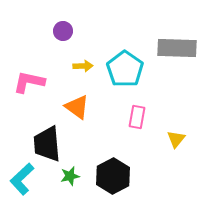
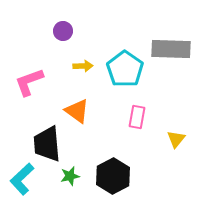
gray rectangle: moved 6 px left, 1 px down
pink L-shape: rotated 32 degrees counterclockwise
orange triangle: moved 4 px down
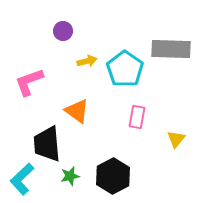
yellow arrow: moved 4 px right, 5 px up; rotated 12 degrees counterclockwise
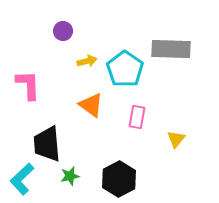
pink L-shape: moved 1 px left, 3 px down; rotated 108 degrees clockwise
orange triangle: moved 14 px right, 6 px up
black hexagon: moved 6 px right, 3 px down
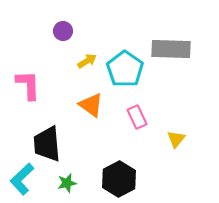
yellow arrow: rotated 18 degrees counterclockwise
pink rectangle: rotated 35 degrees counterclockwise
green star: moved 3 px left, 7 px down
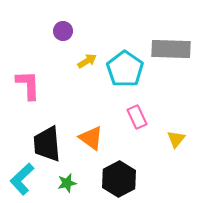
orange triangle: moved 33 px down
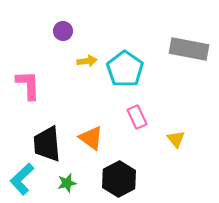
gray rectangle: moved 18 px right; rotated 9 degrees clockwise
yellow arrow: rotated 24 degrees clockwise
yellow triangle: rotated 18 degrees counterclockwise
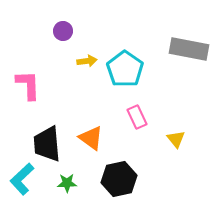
black hexagon: rotated 16 degrees clockwise
green star: rotated 12 degrees clockwise
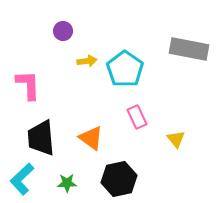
black trapezoid: moved 6 px left, 6 px up
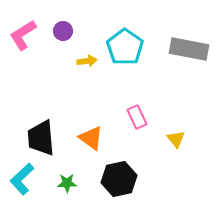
cyan pentagon: moved 22 px up
pink L-shape: moved 5 px left, 50 px up; rotated 120 degrees counterclockwise
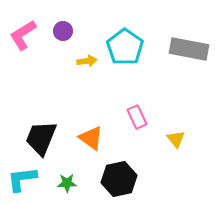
black trapezoid: rotated 27 degrees clockwise
cyan L-shape: rotated 36 degrees clockwise
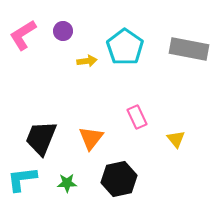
orange triangle: rotated 32 degrees clockwise
